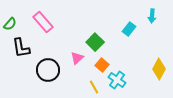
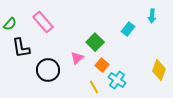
cyan rectangle: moved 1 px left
yellow diamond: moved 1 px down; rotated 10 degrees counterclockwise
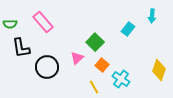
green semicircle: rotated 48 degrees clockwise
black circle: moved 1 px left, 3 px up
cyan cross: moved 4 px right, 1 px up
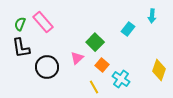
green semicircle: moved 10 px right; rotated 112 degrees clockwise
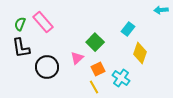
cyan arrow: moved 9 px right, 6 px up; rotated 80 degrees clockwise
orange square: moved 4 px left, 4 px down; rotated 24 degrees clockwise
yellow diamond: moved 19 px left, 17 px up
cyan cross: moved 1 px up
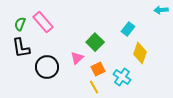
cyan cross: moved 1 px right, 1 px up
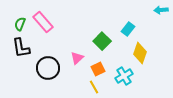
green square: moved 7 px right, 1 px up
black circle: moved 1 px right, 1 px down
cyan cross: moved 2 px right, 1 px up; rotated 24 degrees clockwise
